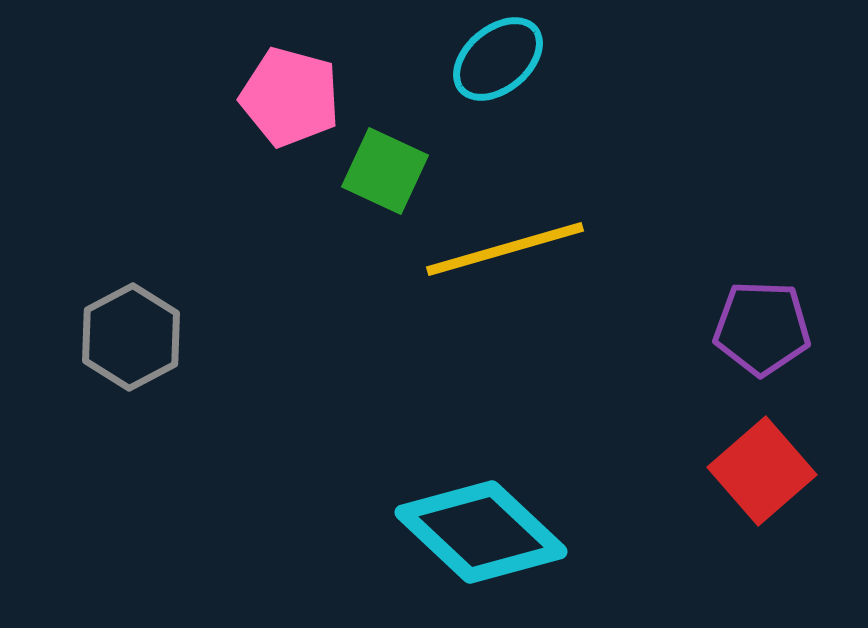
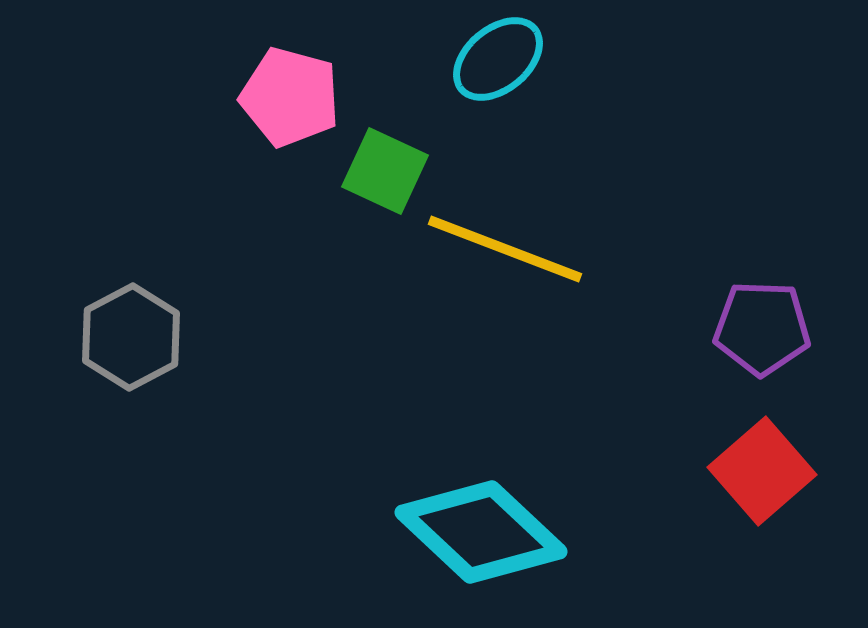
yellow line: rotated 37 degrees clockwise
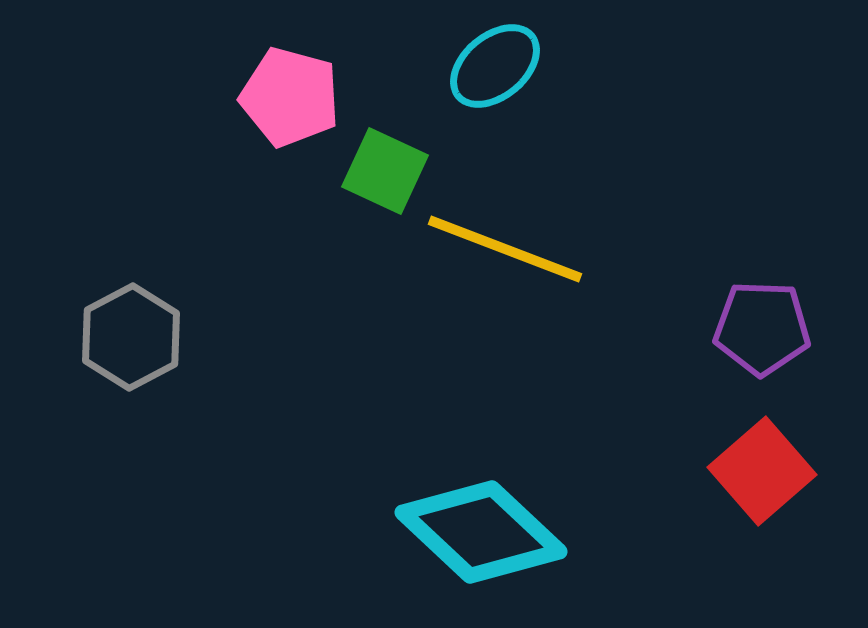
cyan ellipse: moved 3 px left, 7 px down
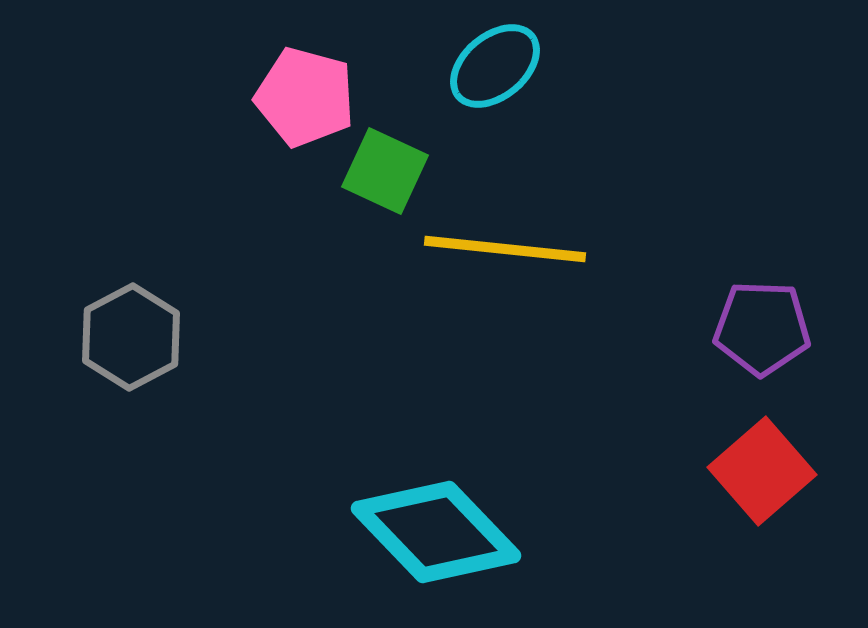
pink pentagon: moved 15 px right
yellow line: rotated 15 degrees counterclockwise
cyan diamond: moved 45 px left; rotated 3 degrees clockwise
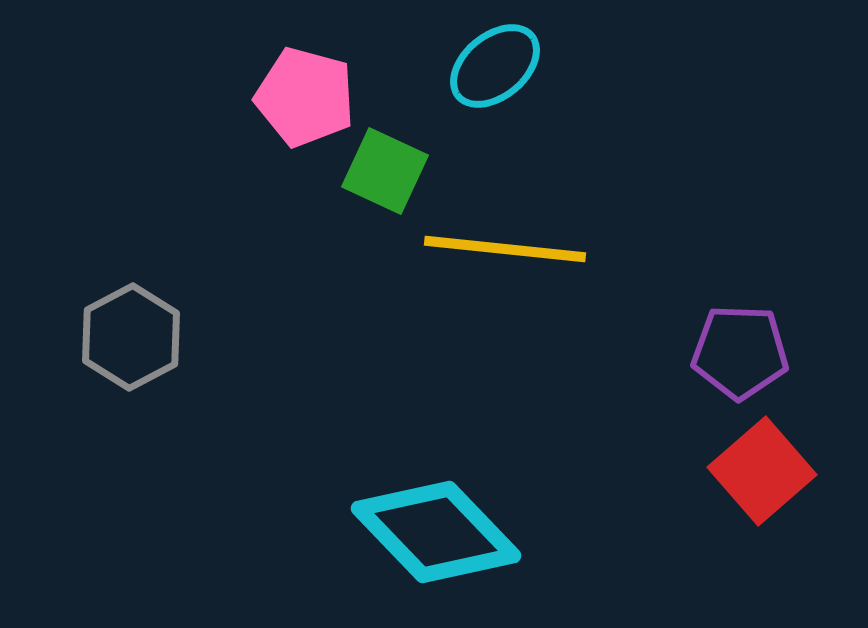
purple pentagon: moved 22 px left, 24 px down
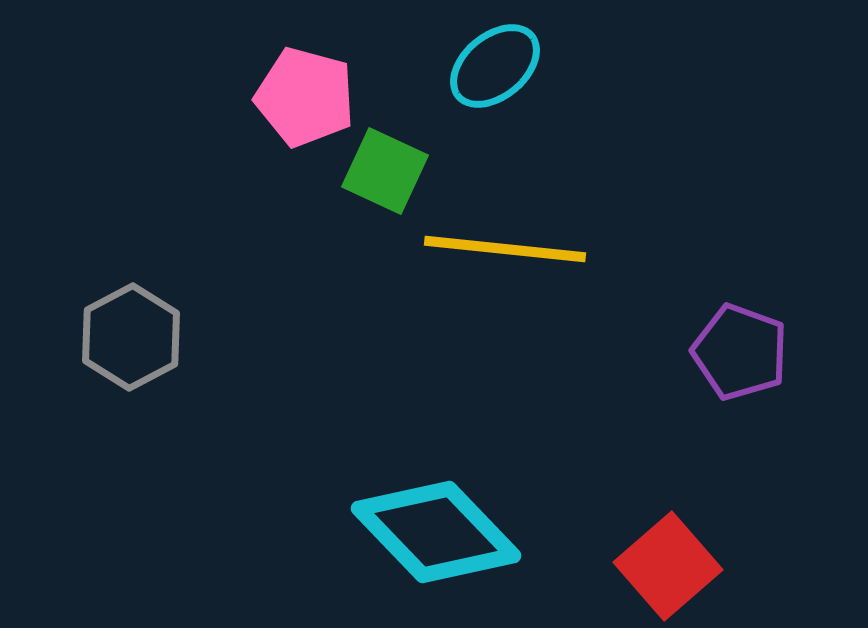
purple pentagon: rotated 18 degrees clockwise
red square: moved 94 px left, 95 px down
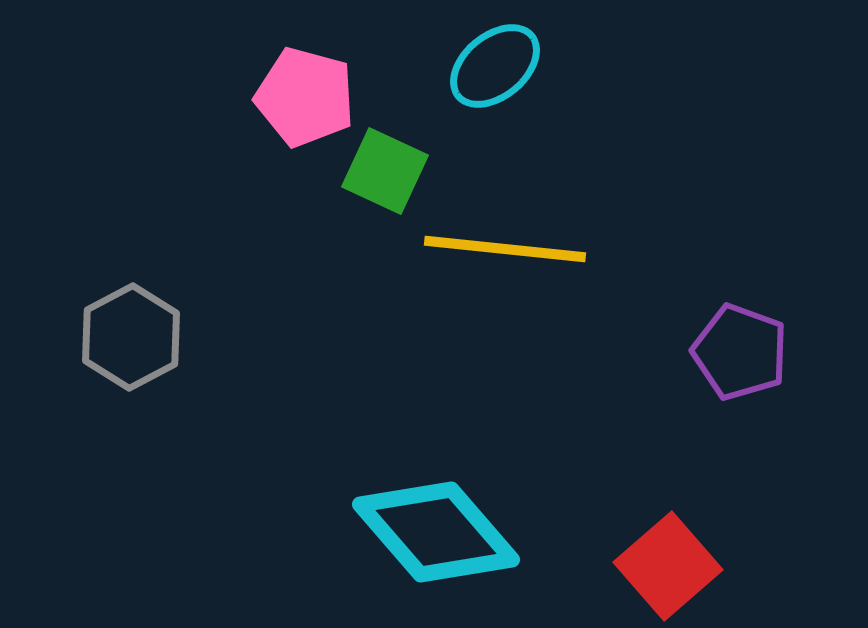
cyan diamond: rotated 3 degrees clockwise
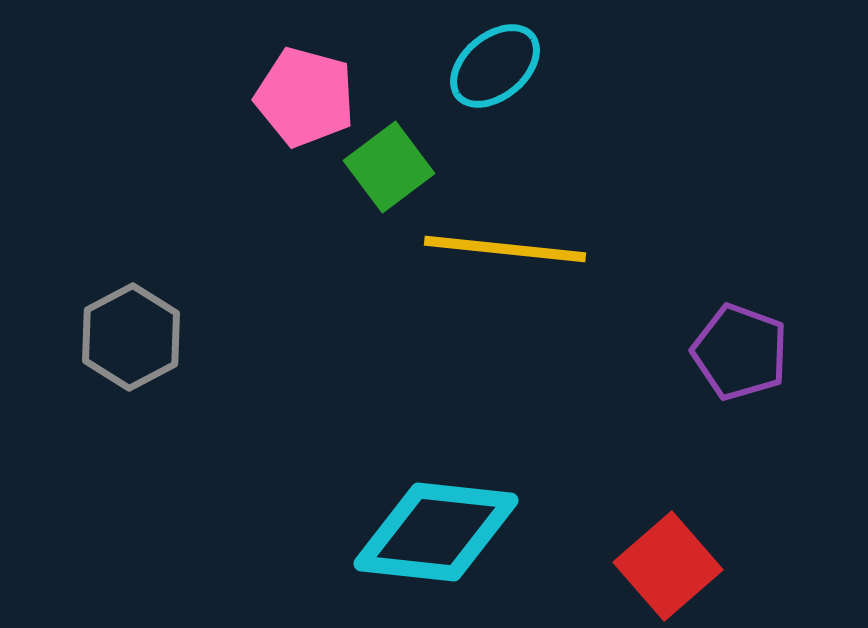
green square: moved 4 px right, 4 px up; rotated 28 degrees clockwise
cyan diamond: rotated 43 degrees counterclockwise
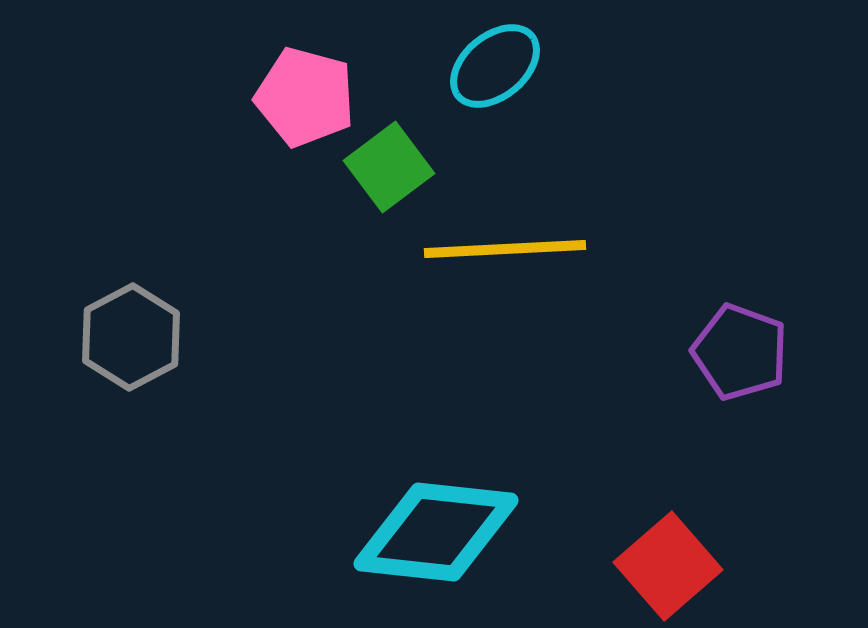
yellow line: rotated 9 degrees counterclockwise
